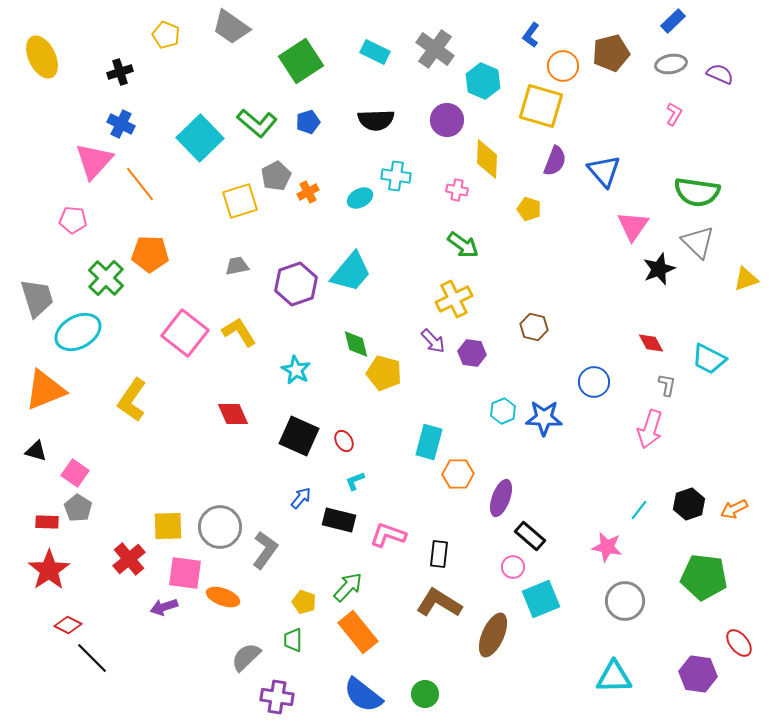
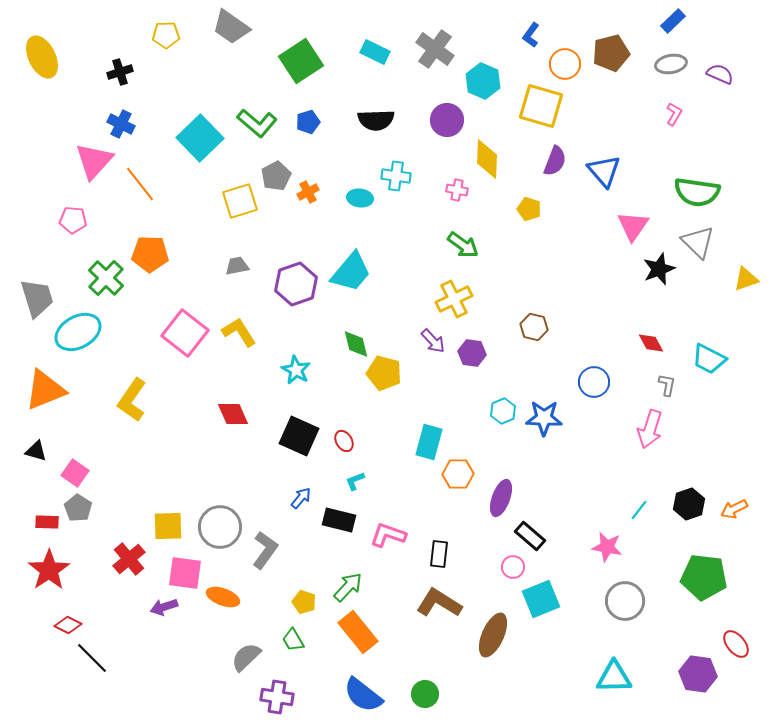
yellow pentagon at (166, 35): rotated 24 degrees counterclockwise
orange circle at (563, 66): moved 2 px right, 2 px up
cyan ellipse at (360, 198): rotated 35 degrees clockwise
green trapezoid at (293, 640): rotated 30 degrees counterclockwise
red ellipse at (739, 643): moved 3 px left, 1 px down
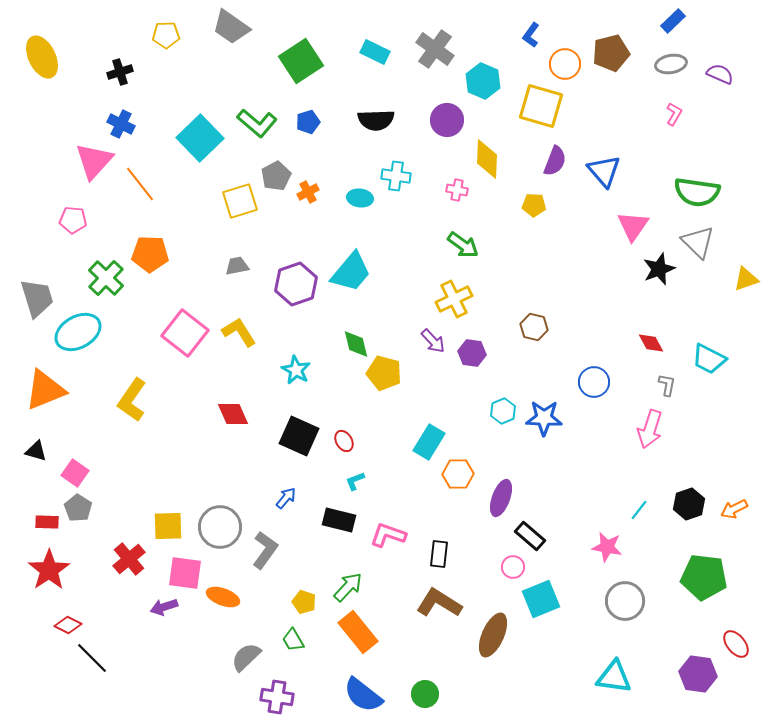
yellow pentagon at (529, 209): moved 5 px right, 4 px up; rotated 15 degrees counterclockwise
cyan rectangle at (429, 442): rotated 16 degrees clockwise
blue arrow at (301, 498): moved 15 px left
cyan triangle at (614, 677): rotated 9 degrees clockwise
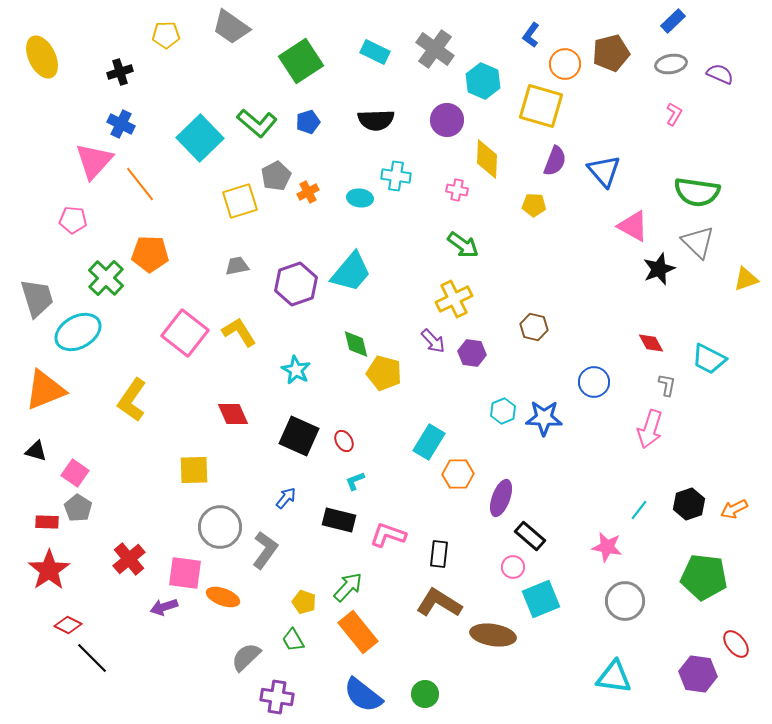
pink triangle at (633, 226): rotated 36 degrees counterclockwise
yellow square at (168, 526): moved 26 px right, 56 px up
brown ellipse at (493, 635): rotated 75 degrees clockwise
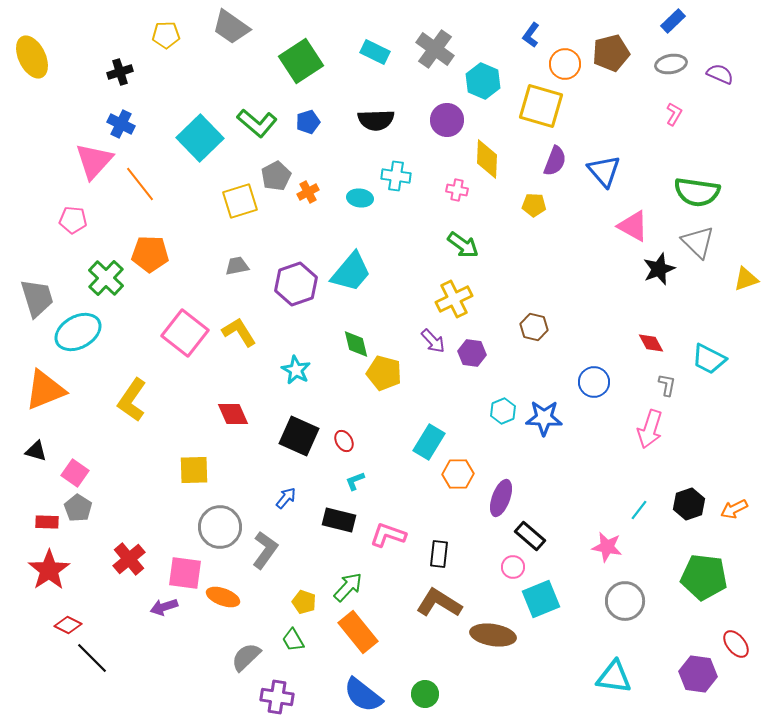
yellow ellipse at (42, 57): moved 10 px left
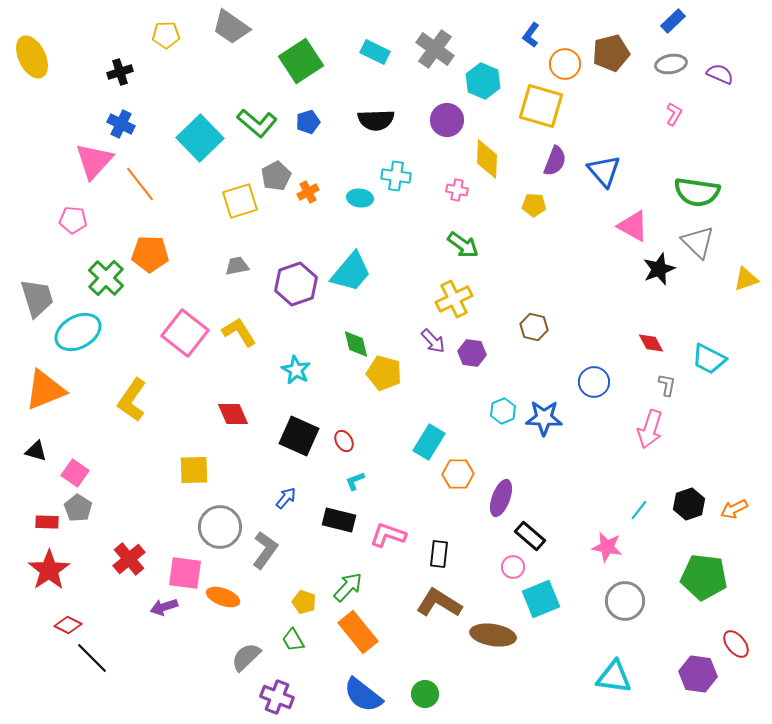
purple cross at (277, 697): rotated 12 degrees clockwise
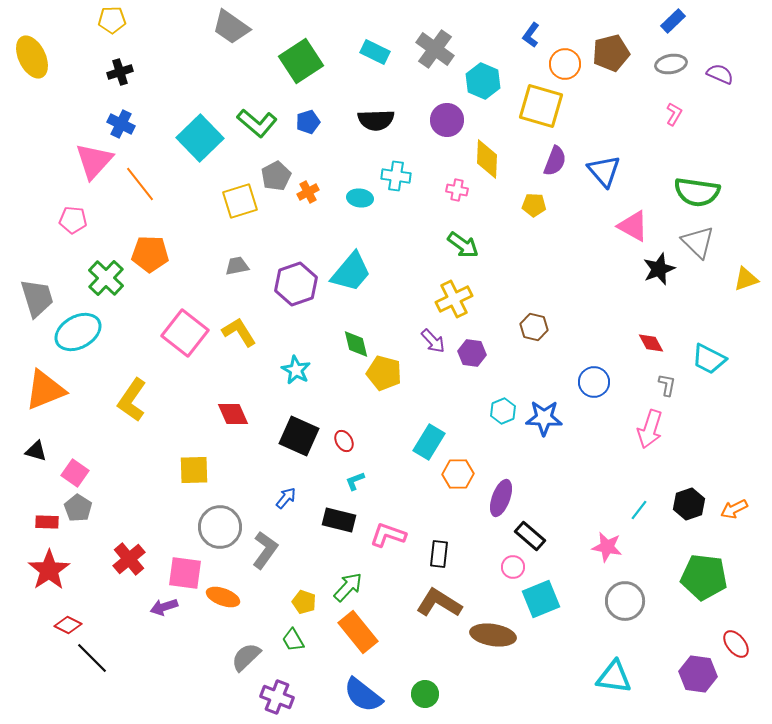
yellow pentagon at (166, 35): moved 54 px left, 15 px up
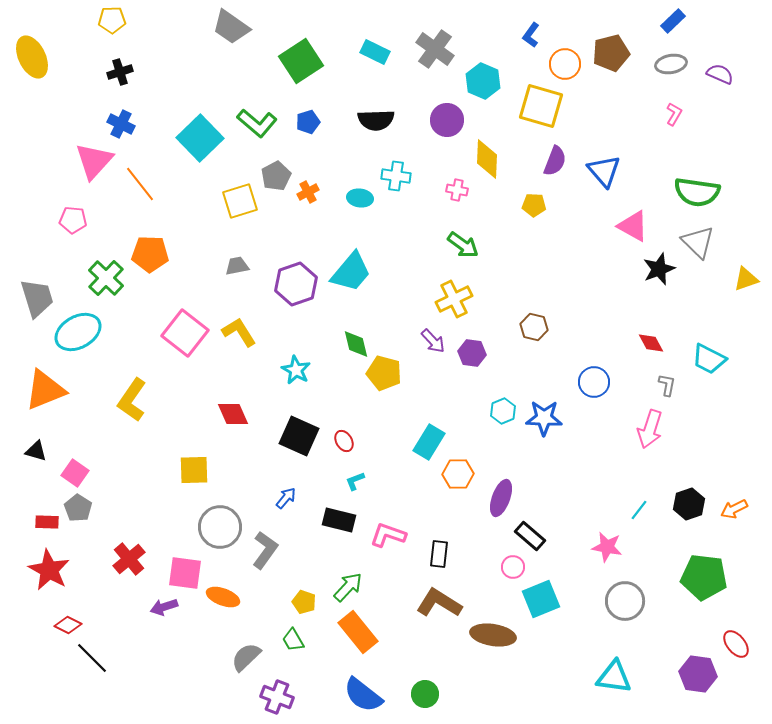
red star at (49, 570): rotated 9 degrees counterclockwise
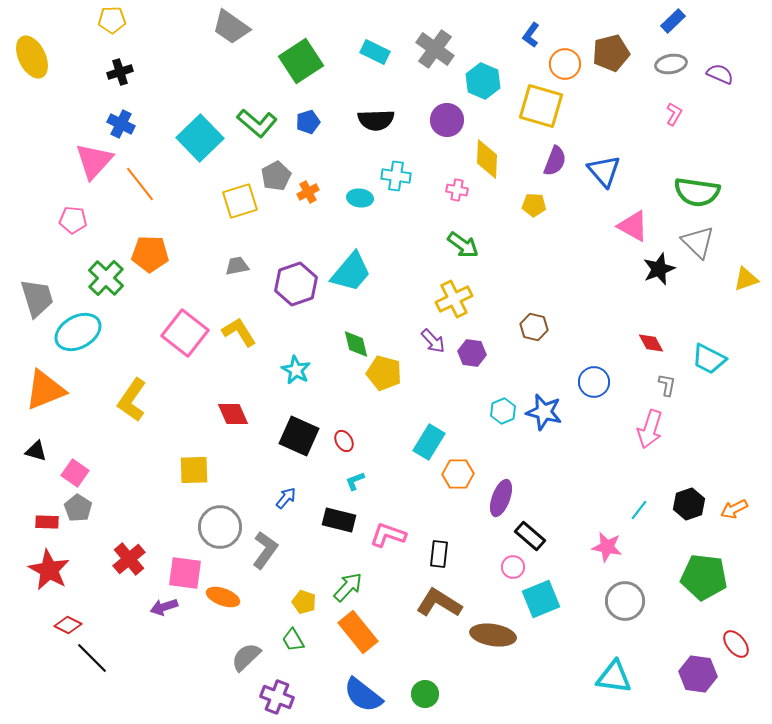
blue star at (544, 418): moved 6 px up; rotated 12 degrees clockwise
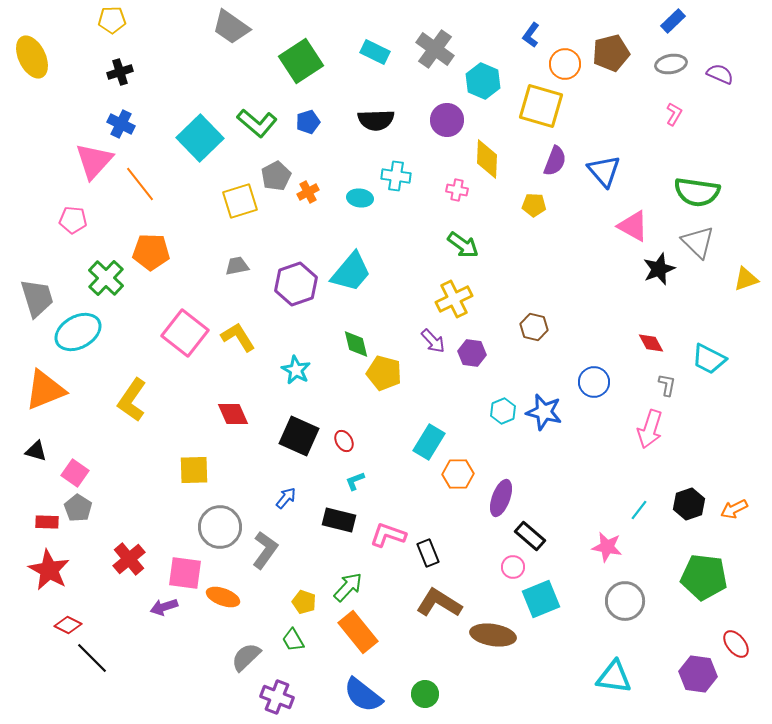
orange pentagon at (150, 254): moved 1 px right, 2 px up
yellow L-shape at (239, 332): moved 1 px left, 5 px down
black rectangle at (439, 554): moved 11 px left, 1 px up; rotated 28 degrees counterclockwise
